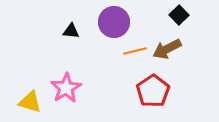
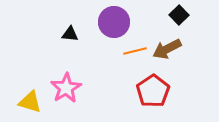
black triangle: moved 1 px left, 3 px down
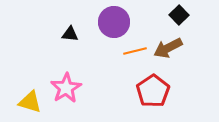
brown arrow: moved 1 px right, 1 px up
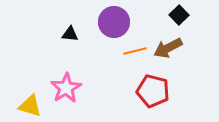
red pentagon: rotated 24 degrees counterclockwise
yellow triangle: moved 4 px down
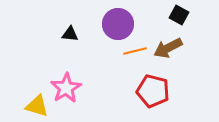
black square: rotated 18 degrees counterclockwise
purple circle: moved 4 px right, 2 px down
yellow triangle: moved 7 px right
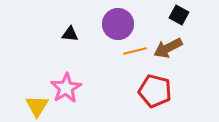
red pentagon: moved 2 px right
yellow triangle: rotated 45 degrees clockwise
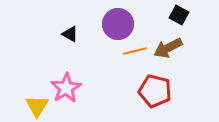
black triangle: rotated 24 degrees clockwise
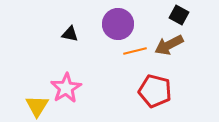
black triangle: rotated 18 degrees counterclockwise
brown arrow: moved 1 px right, 3 px up
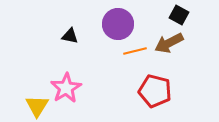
black triangle: moved 2 px down
brown arrow: moved 2 px up
